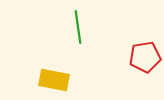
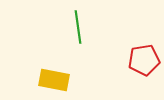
red pentagon: moved 1 px left, 3 px down
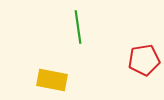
yellow rectangle: moved 2 px left
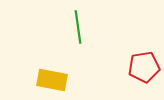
red pentagon: moved 7 px down
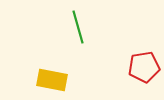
green line: rotated 8 degrees counterclockwise
